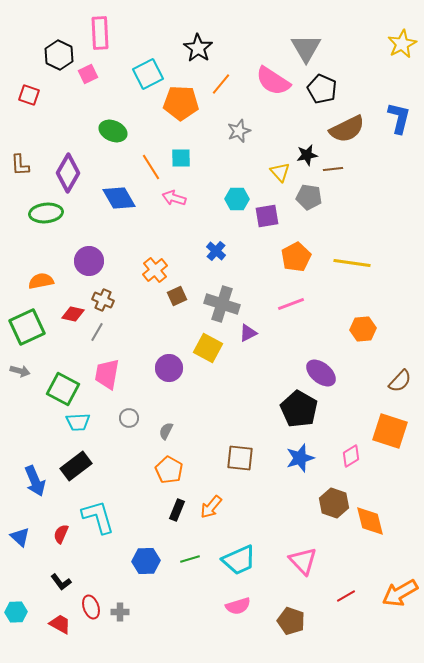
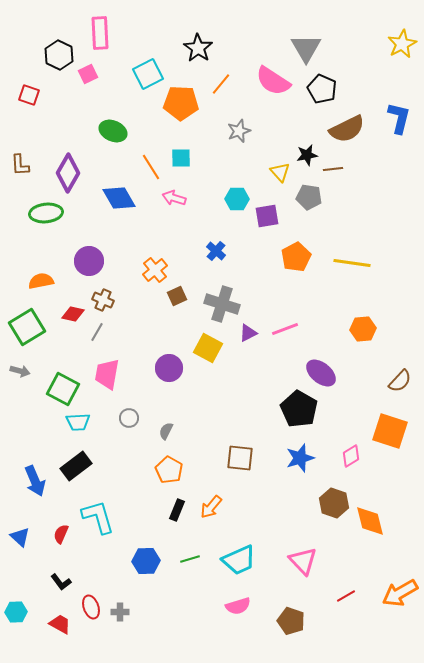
pink line at (291, 304): moved 6 px left, 25 px down
green square at (27, 327): rotated 6 degrees counterclockwise
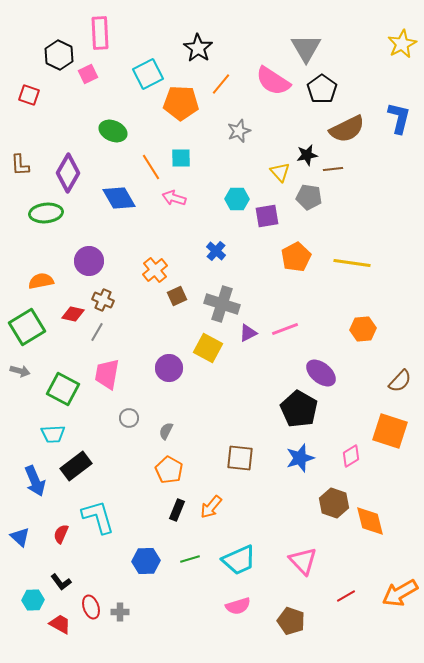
black pentagon at (322, 89): rotated 12 degrees clockwise
cyan trapezoid at (78, 422): moved 25 px left, 12 px down
cyan hexagon at (16, 612): moved 17 px right, 12 px up
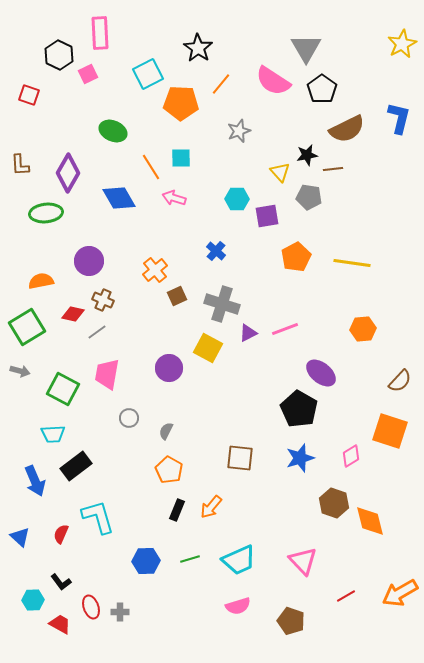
gray line at (97, 332): rotated 24 degrees clockwise
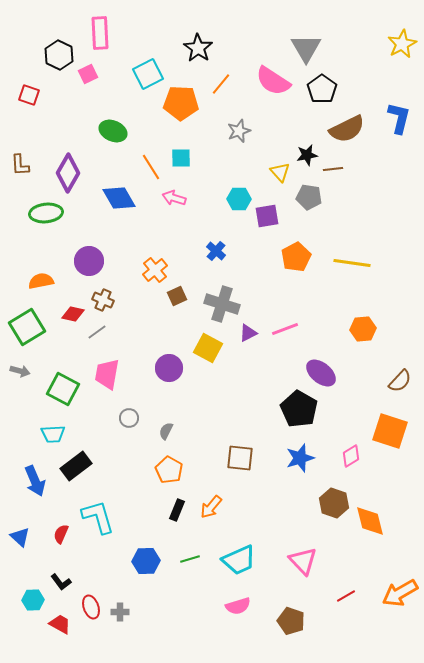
cyan hexagon at (237, 199): moved 2 px right
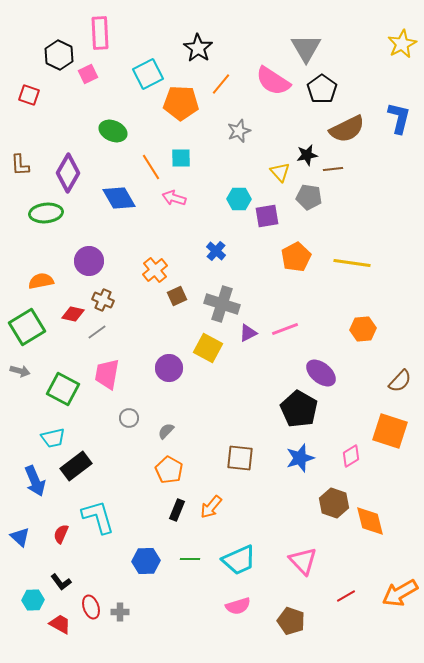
gray semicircle at (166, 431): rotated 18 degrees clockwise
cyan trapezoid at (53, 434): moved 4 px down; rotated 10 degrees counterclockwise
green line at (190, 559): rotated 18 degrees clockwise
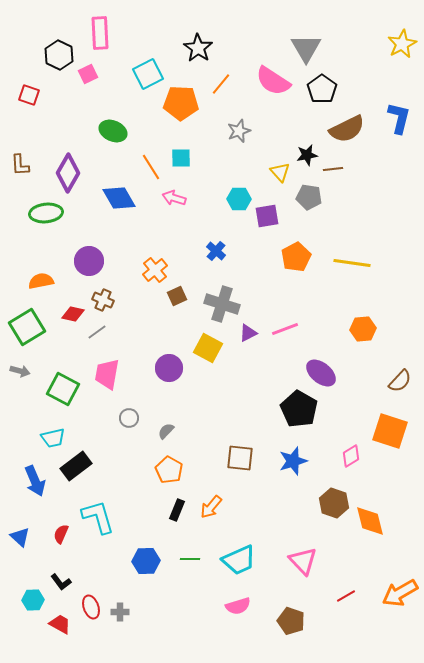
blue star at (300, 458): moved 7 px left, 3 px down
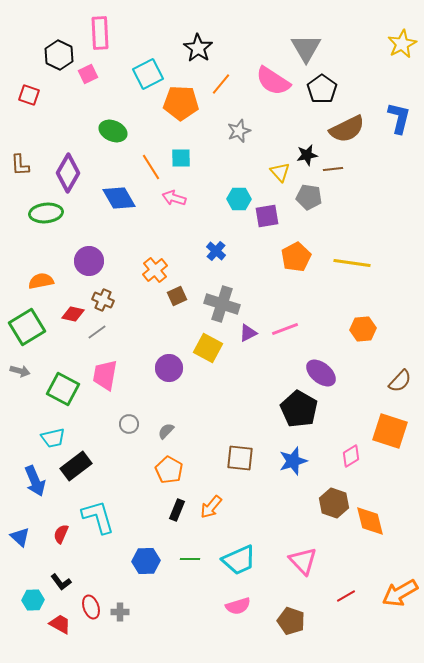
pink trapezoid at (107, 374): moved 2 px left, 1 px down
gray circle at (129, 418): moved 6 px down
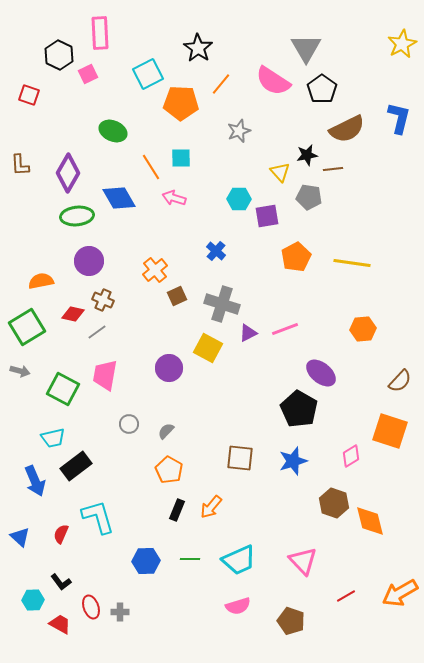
green ellipse at (46, 213): moved 31 px right, 3 px down
